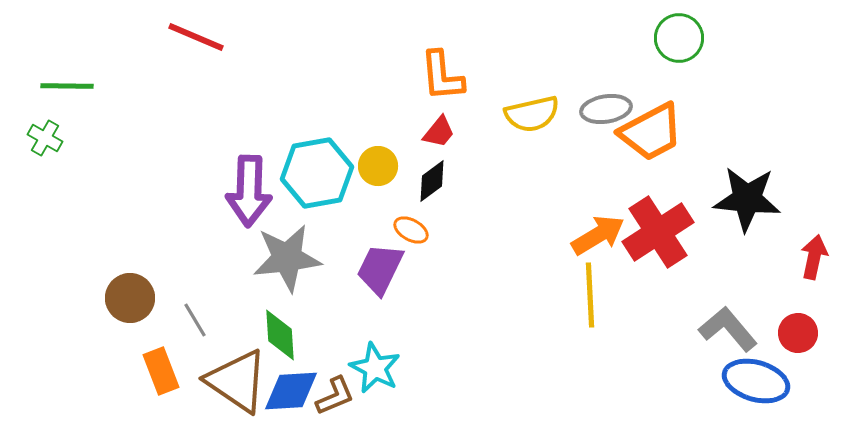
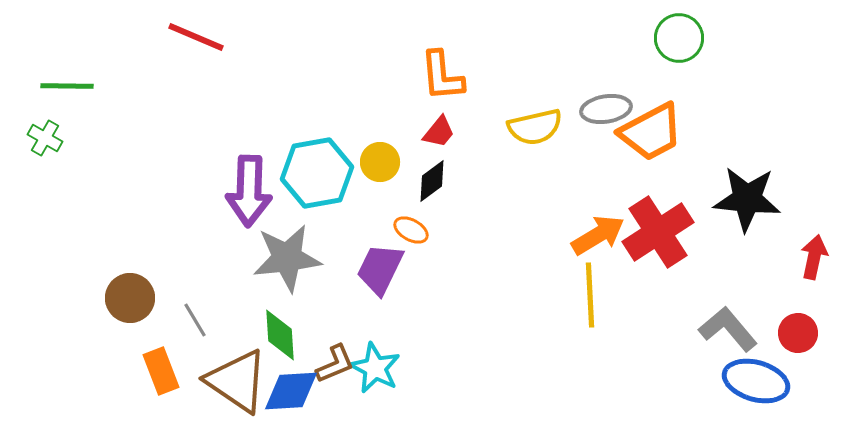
yellow semicircle: moved 3 px right, 13 px down
yellow circle: moved 2 px right, 4 px up
brown L-shape: moved 32 px up
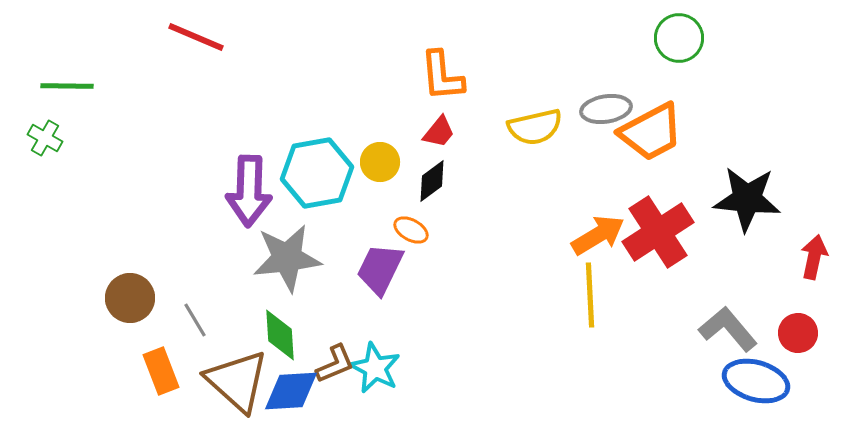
brown triangle: rotated 8 degrees clockwise
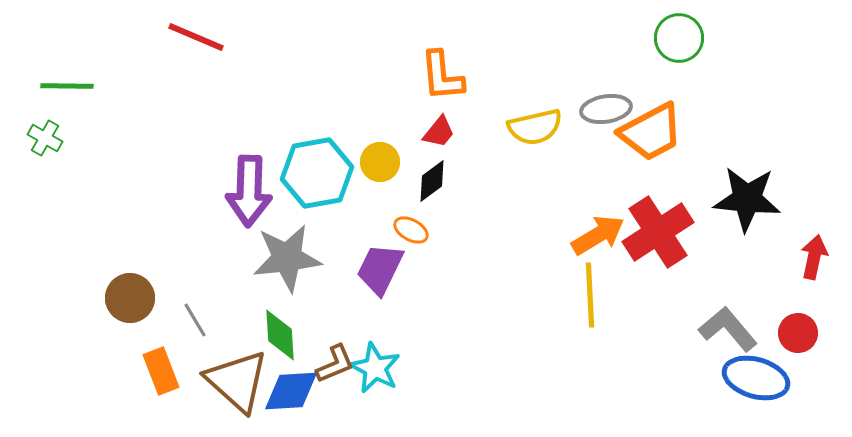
blue ellipse: moved 3 px up
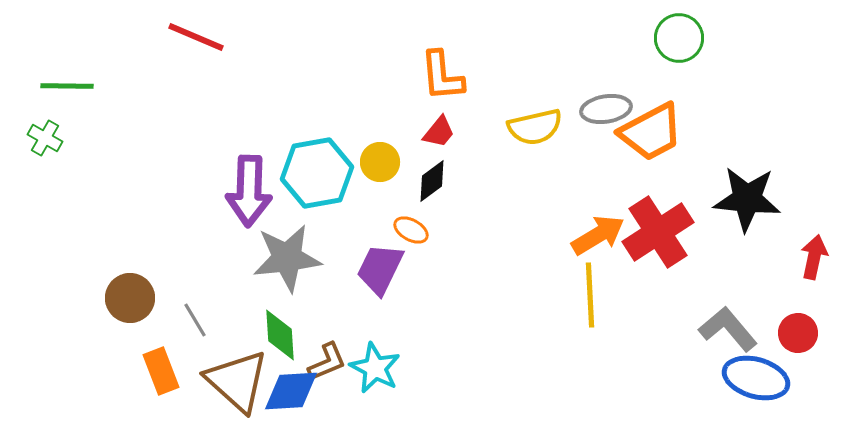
brown L-shape: moved 8 px left, 2 px up
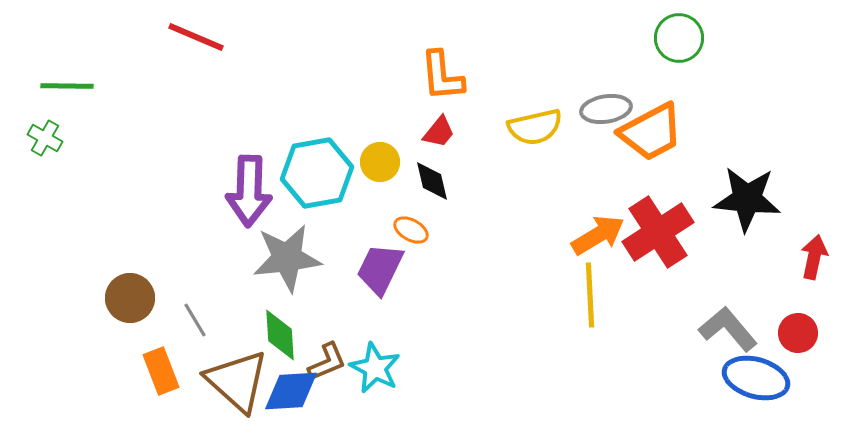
black diamond: rotated 66 degrees counterclockwise
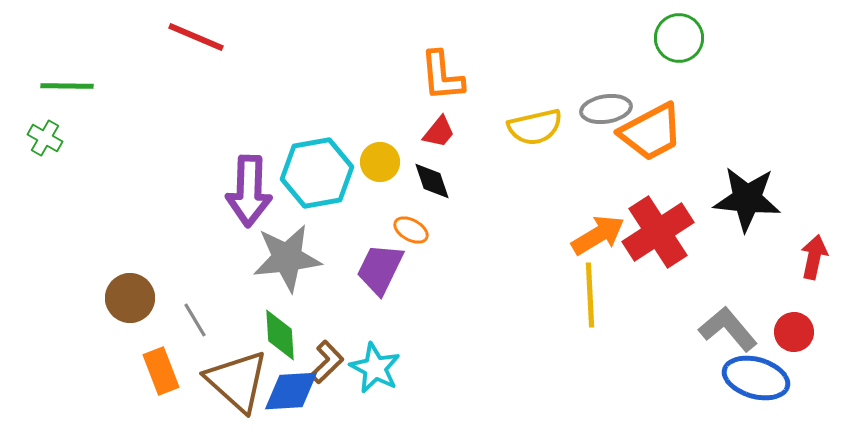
black diamond: rotated 6 degrees counterclockwise
red circle: moved 4 px left, 1 px up
brown L-shape: rotated 21 degrees counterclockwise
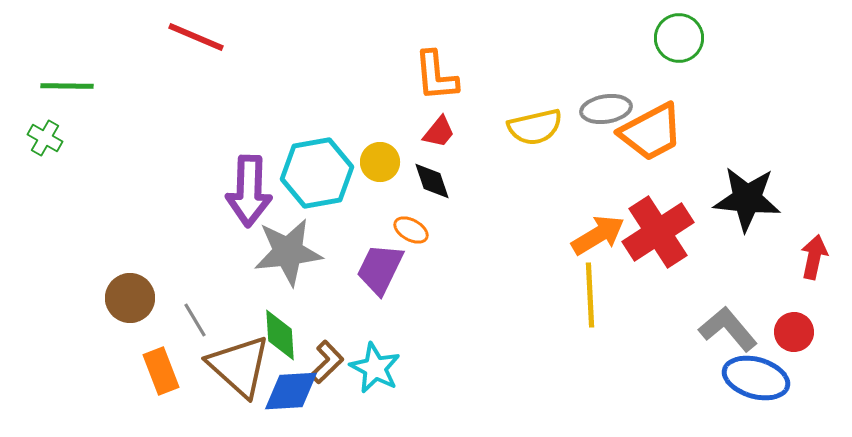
orange L-shape: moved 6 px left
gray star: moved 1 px right, 6 px up
brown triangle: moved 2 px right, 15 px up
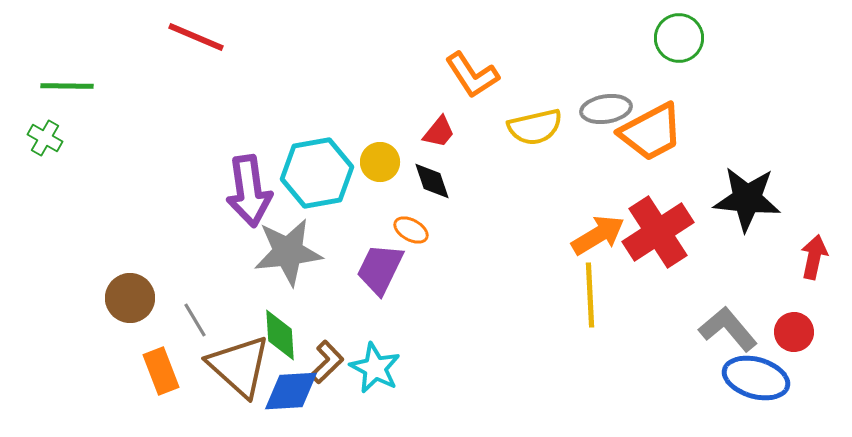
orange L-shape: moved 36 px right, 1 px up; rotated 28 degrees counterclockwise
purple arrow: rotated 10 degrees counterclockwise
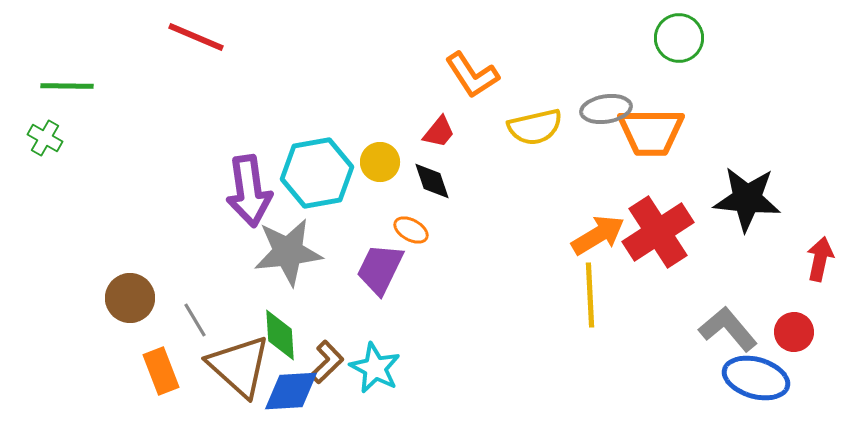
orange trapezoid: rotated 28 degrees clockwise
red arrow: moved 6 px right, 2 px down
